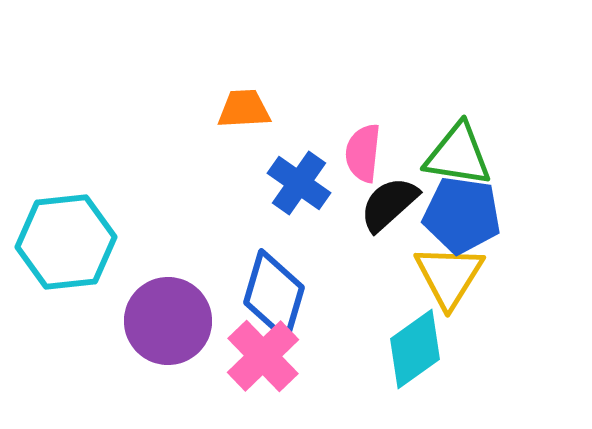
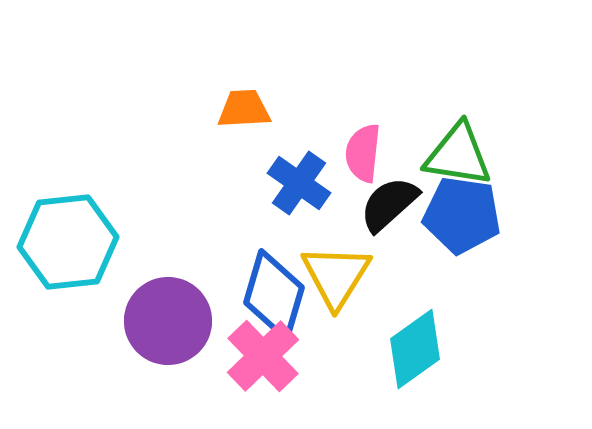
cyan hexagon: moved 2 px right
yellow triangle: moved 113 px left
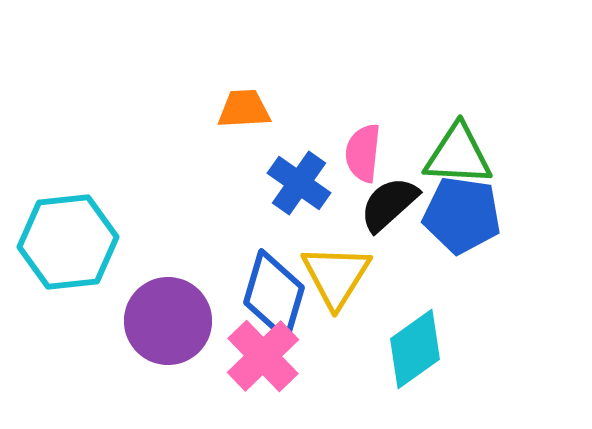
green triangle: rotated 6 degrees counterclockwise
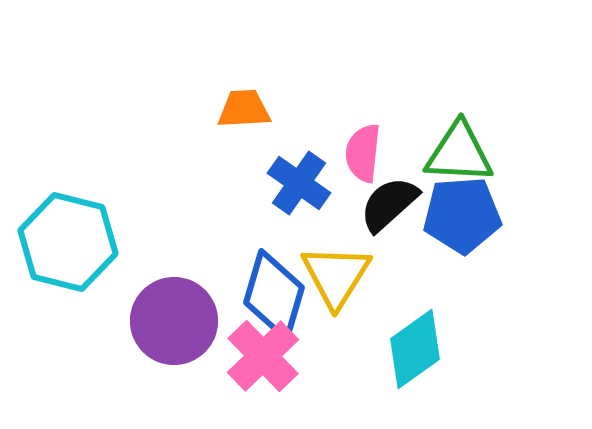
green triangle: moved 1 px right, 2 px up
blue pentagon: rotated 12 degrees counterclockwise
cyan hexagon: rotated 20 degrees clockwise
purple circle: moved 6 px right
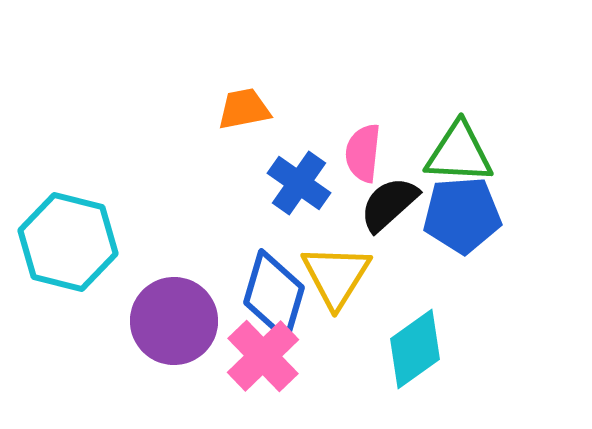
orange trapezoid: rotated 8 degrees counterclockwise
